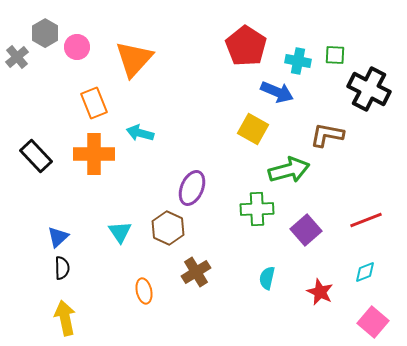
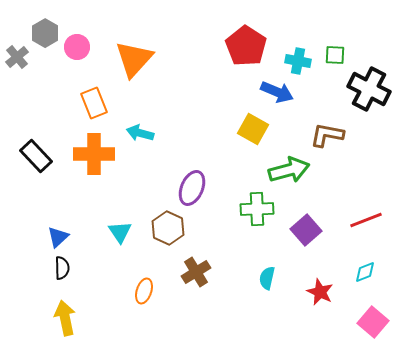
orange ellipse: rotated 30 degrees clockwise
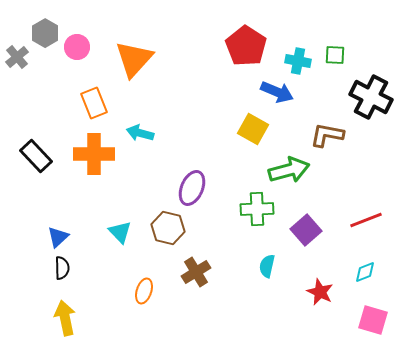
black cross: moved 2 px right, 8 px down
brown hexagon: rotated 12 degrees counterclockwise
cyan triangle: rotated 10 degrees counterclockwise
cyan semicircle: moved 12 px up
pink square: moved 2 px up; rotated 24 degrees counterclockwise
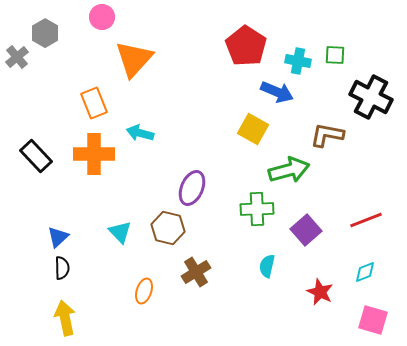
pink circle: moved 25 px right, 30 px up
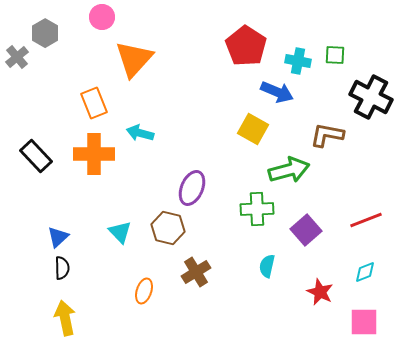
pink square: moved 9 px left, 2 px down; rotated 16 degrees counterclockwise
